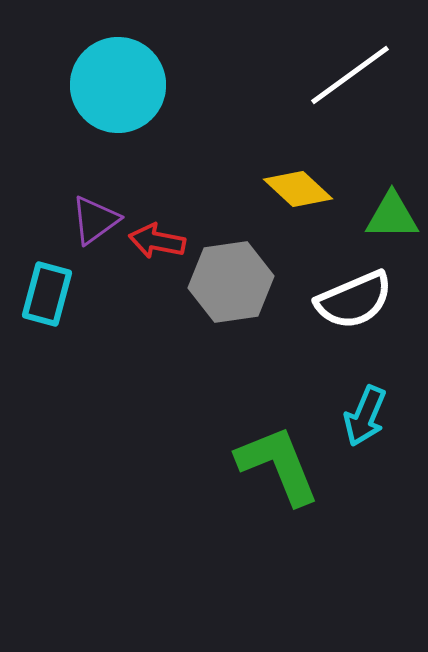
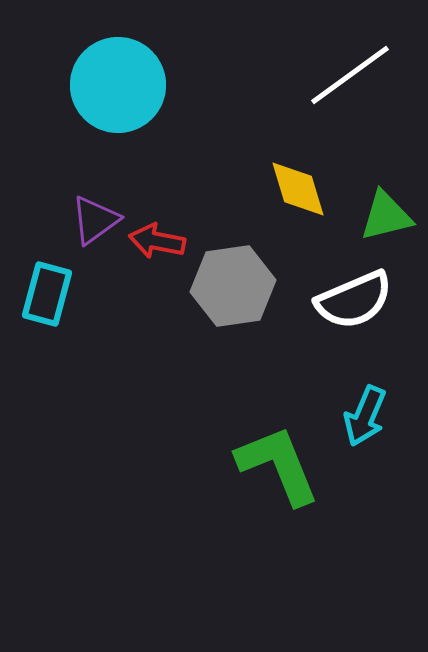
yellow diamond: rotated 30 degrees clockwise
green triangle: moved 6 px left; rotated 14 degrees counterclockwise
gray hexagon: moved 2 px right, 4 px down
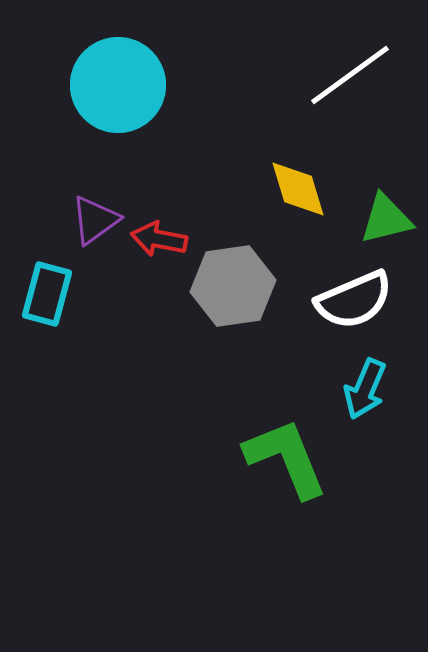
green triangle: moved 3 px down
red arrow: moved 2 px right, 2 px up
cyan arrow: moved 27 px up
green L-shape: moved 8 px right, 7 px up
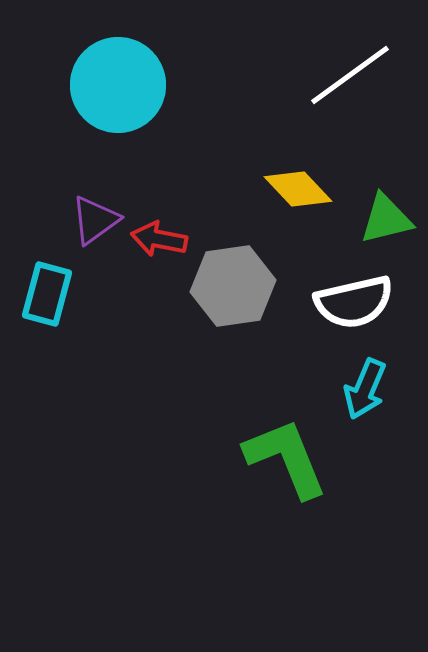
yellow diamond: rotated 26 degrees counterclockwise
white semicircle: moved 2 px down; rotated 10 degrees clockwise
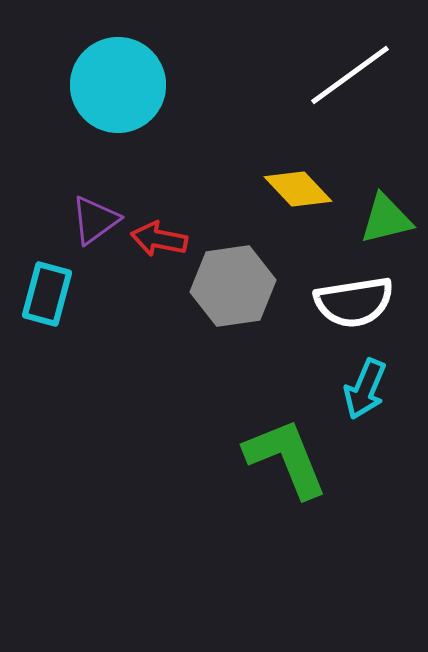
white semicircle: rotated 4 degrees clockwise
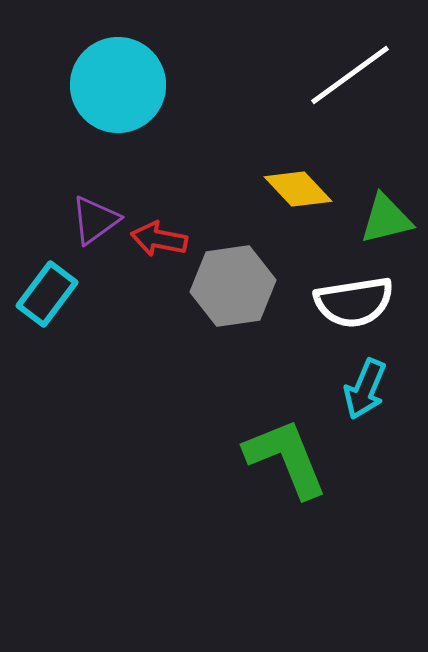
cyan rectangle: rotated 22 degrees clockwise
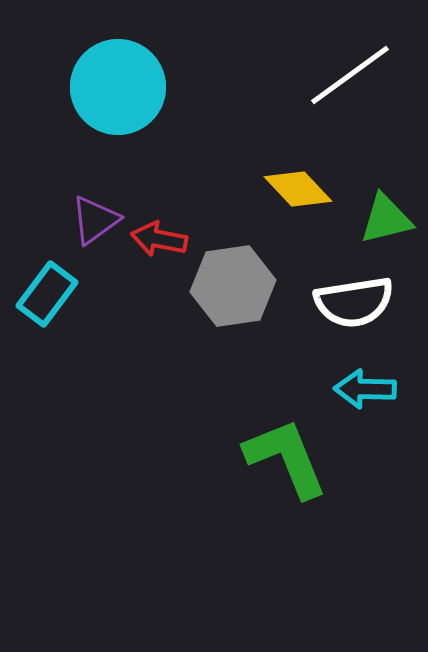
cyan circle: moved 2 px down
cyan arrow: rotated 68 degrees clockwise
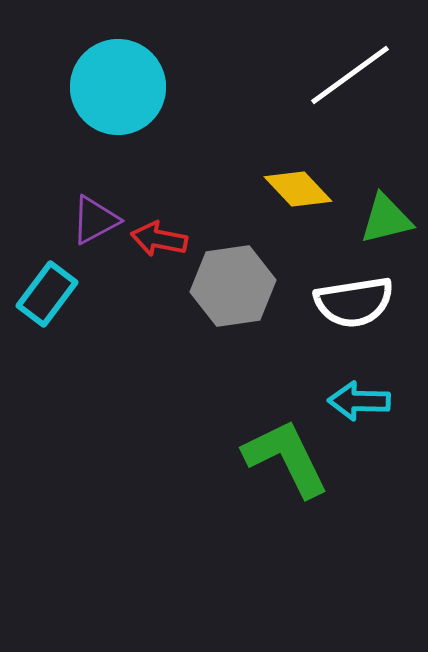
purple triangle: rotated 8 degrees clockwise
cyan arrow: moved 6 px left, 12 px down
green L-shape: rotated 4 degrees counterclockwise
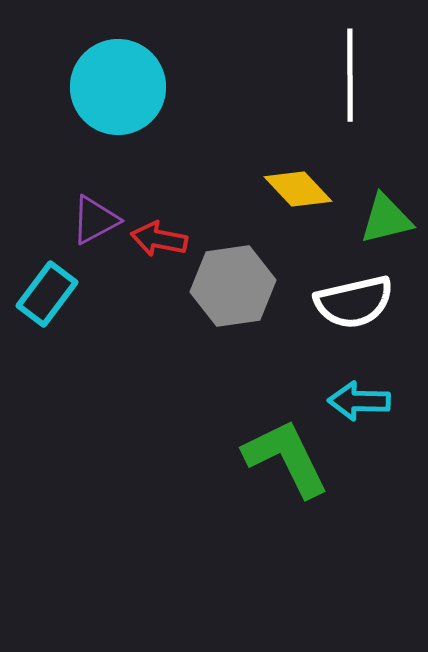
white line: rotated 54 degrees counterclockwise
white semicircle: rotated 4 degrees counterclockwise
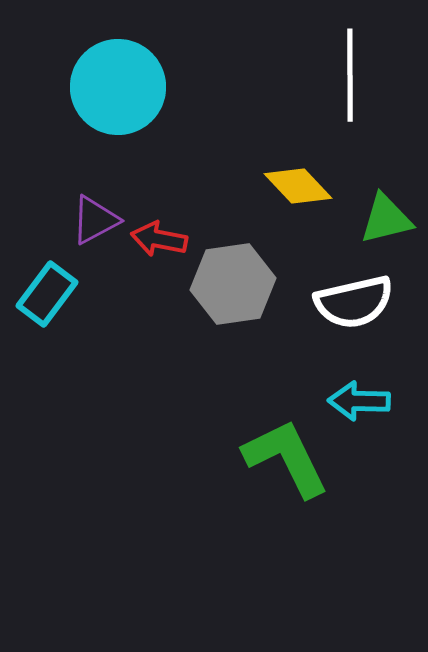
yellow diamond: moved 3 px up
gray hexagon: moved 2 px up
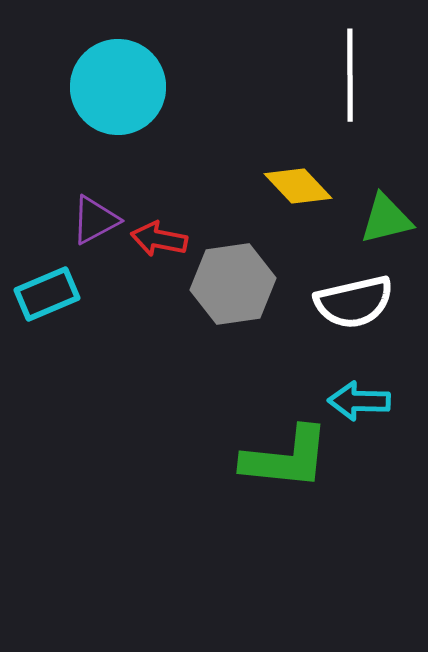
cyan rectangle: rotated 30 degrees clockwise
green L-shape: rotated 122 degrees clockwise
